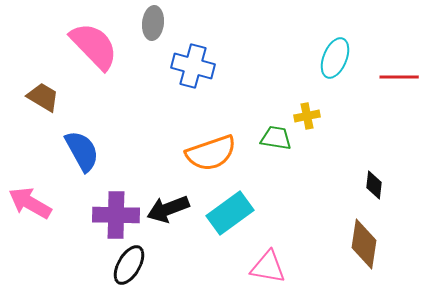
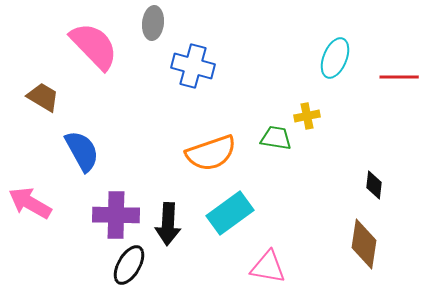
black arrow: moved 15 px down; rotated 66 degrees counterclockwise
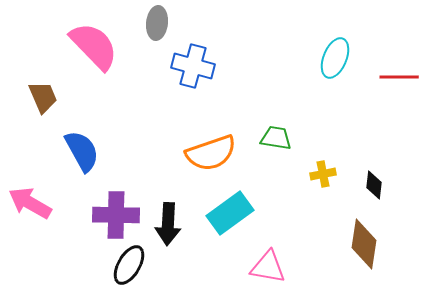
gray ellipse: moved 4 px right
brown trapezoid: rotated 36 degrees clockwise
yellow cross: moved 16 px right, 58 px down
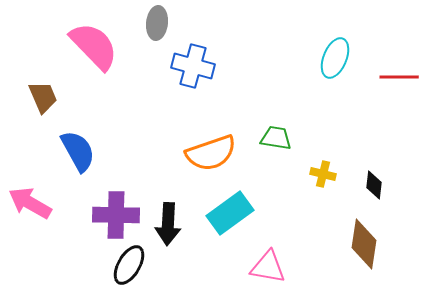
blue semicircle: moved 4 px left
yellow cross: rotated 25 degrees clockwise
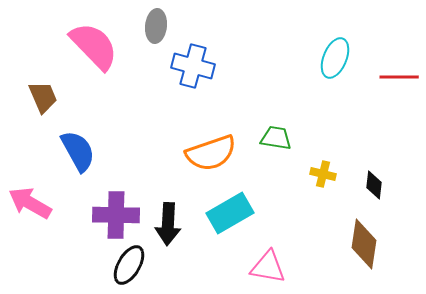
gray ellipse: moved 1 px left, 3 px down
cyan rectangle: rotated 6 degrees clockwise
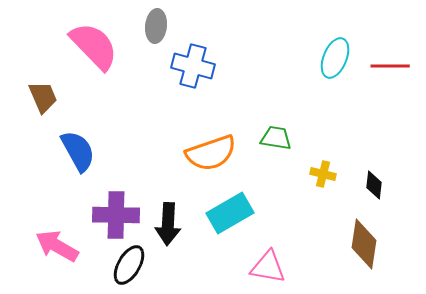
red line: moved 9 px left, 11 px up
pink arrow: moved 27 px right, 43 px down
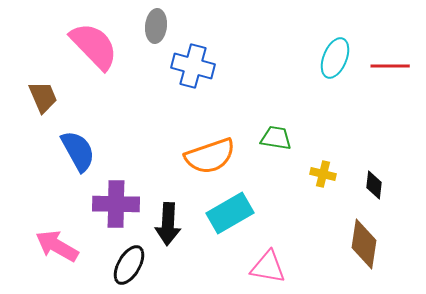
orange semicircle: moved 1 px left, 3 px down
purple cross: moved 11 px up
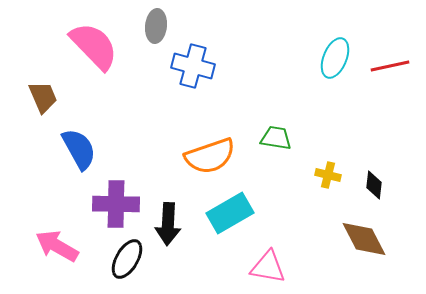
red line: rotated 12 degrees counterclockwise
blue semicircle: moved 1 px right, 2 px up
yellow cross: moved 5 px right, 1 px down
brown diamond: moved 5 px up; rotated 36 degrees counterclockwise
black ellipse: moved 2 px left, 6 px up
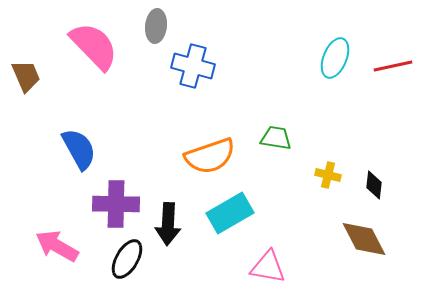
red line: moved 3 px right
brown trapezoid: moved 17 px left, 21 px up
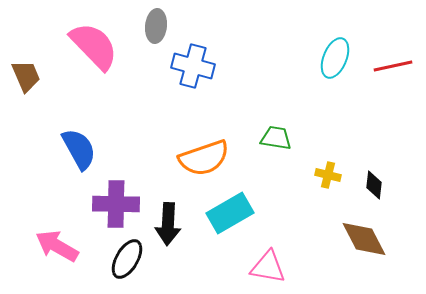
orange semicircle: moved 6 px left, 2 px down
